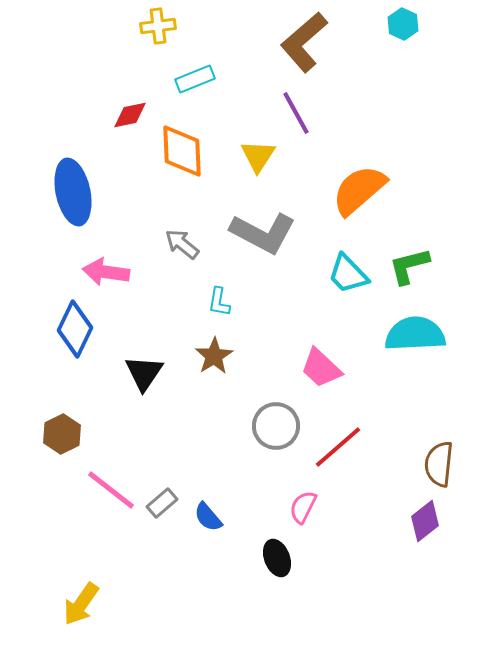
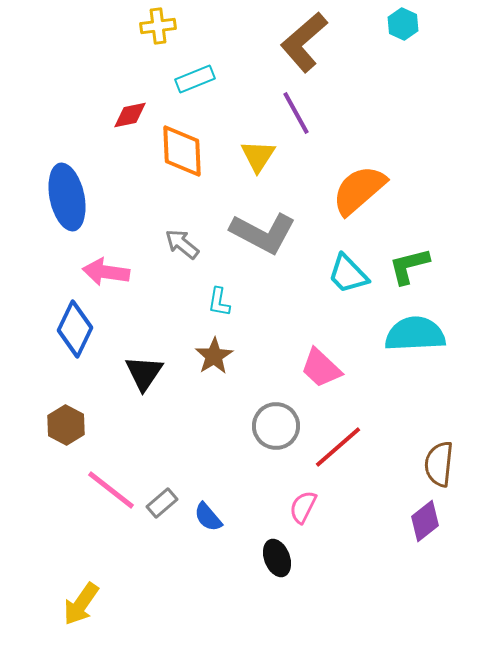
blue ellipse: moved 6 px left, 5 px down
brown hexagon: moved 4 px right, 9 px up; rotated 6 degrees counterclockwise
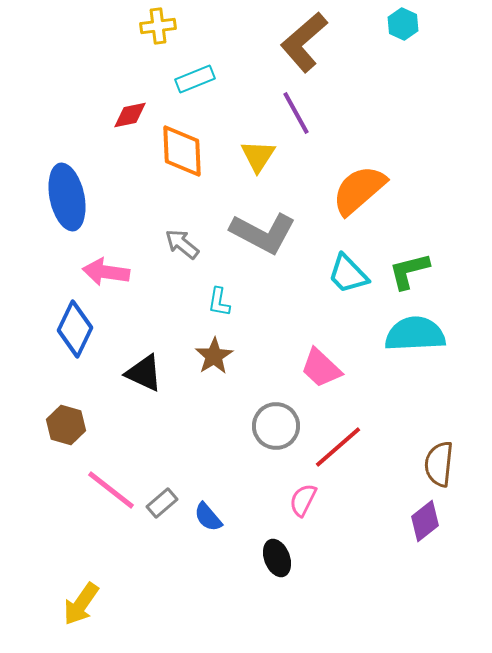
green L-shape: moved 5 px down
black triangle: rotated 39 degrees counterclockwise
brown hexagon: rotated 12 degrees counterclockwise
pink semicircle: moved 7 px up
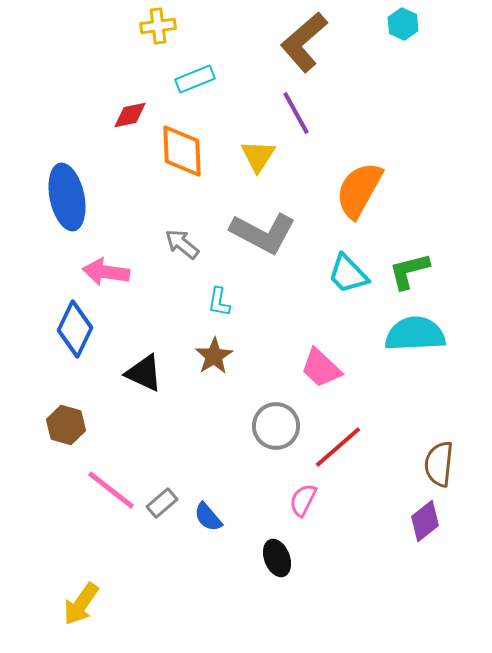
orange semicircle: rotated 20 degrees counterclockwise
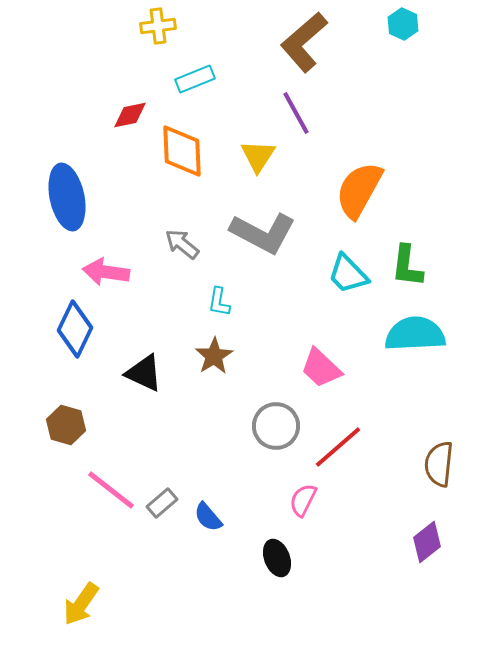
green L-shape: moved 2 px left, 5 px up; rotated 69 degrees counterclockwise
purple diamond: moved 2 px right, 21 px down
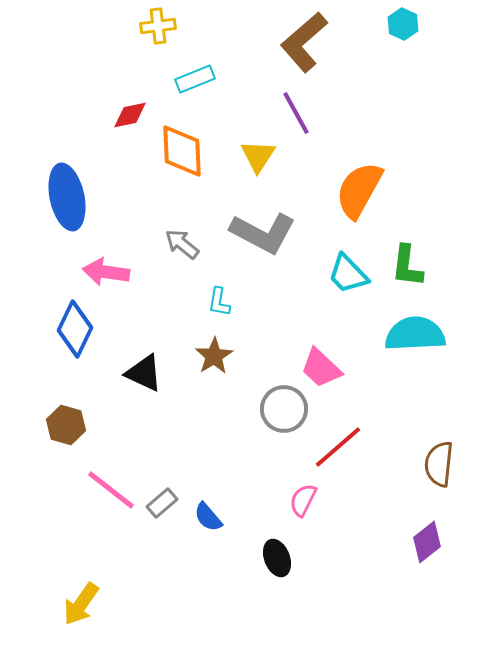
gray circle: moved 8 px right, 17 px up
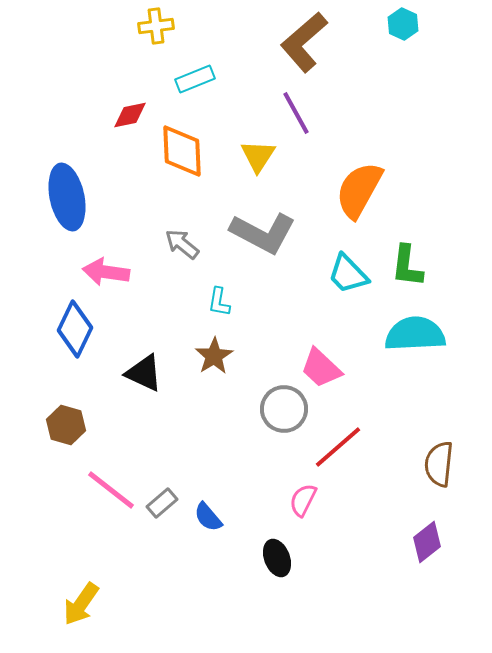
yellow cross: moved 2 px left
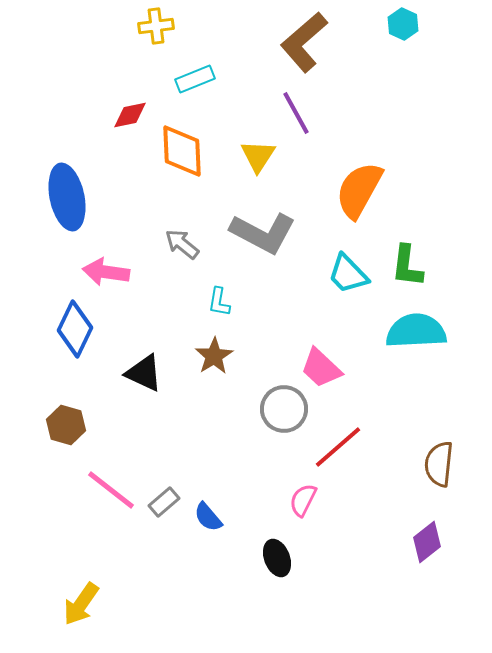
cyan semicircle: moved 1 px right, 3 px up
gray rectangle: moved 2 px right, 1 px up
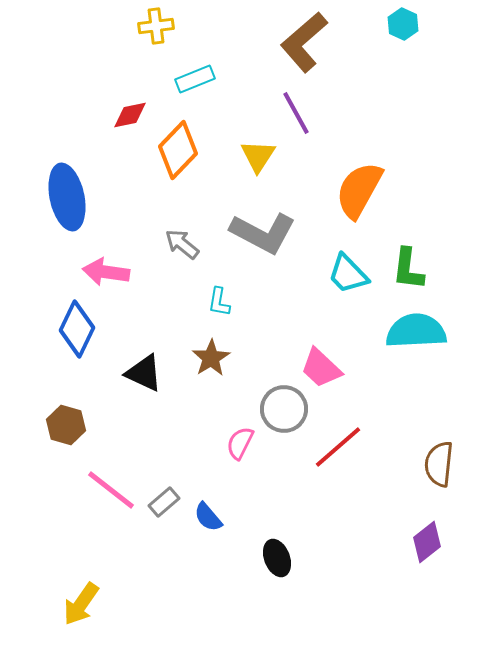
orange diamond: moved 4 px left, 1 px up; rotated 46 degrees clockwise
green L-shape: moved 1 px right, 3 px down
blue diamond: moved 2 px right
brown star: moved 3 px left, 2 px down
pink semicircle: moved 63 px left, 57 px up
